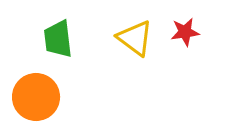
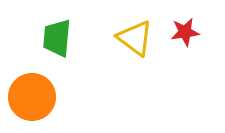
green trapezoid: moved 1 px left, 1 px up; rotated 12 degrees clockwise
orange circle: moved 4 px left
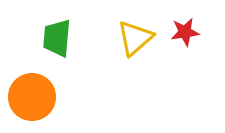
yellow triangle: rotated 42 degrees clockwise
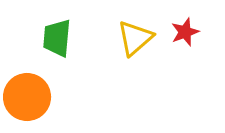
red star: rotated 12 degrees counterclockwise
orange circle: moved 5 px left
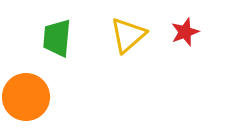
yellow triangle: moved 7 px left, 3 px up
orange circle: moved 1 px left
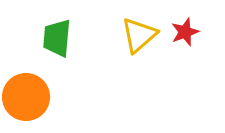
yellow triangle: moved 11 px right
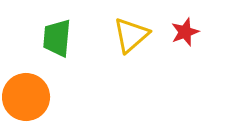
yellow triangle: moved 8 px left
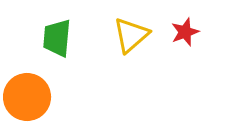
orange circle: moved 1 px right
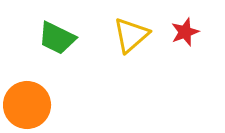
green trapezoid: rotated 69 degrees counterclockwise
orange circle: moved 8 px down
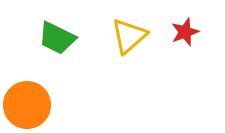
yellow triangle: moved 2 px left, 1 px down
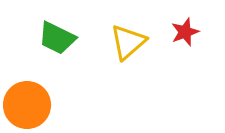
yellow triangle: moved 1 px left, 6 px down
